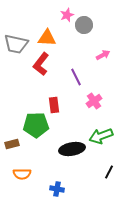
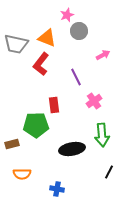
gray circle: moved 5 px left, 6 px down
orange triangle: rotated 18 degrees clockwise
green arrow: moved 1 px right, 1 px up; rotated 75 degrees counterclockwise
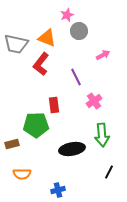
blue cross: moved 1 px right, 1 px down; rotated 24 degrees counterclockwise
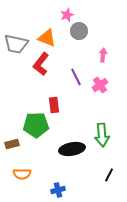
pink arrow: rotated 56 degrees counterclockwise
pink cross: moved 6 px right, 16 px up
black line: moved 3 px down
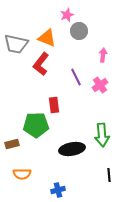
black line: rotated 32 degrees counterclockwise
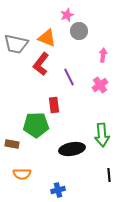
purple line: moved 7 px left
brown rectangle: rotated 24 degrees clockwise
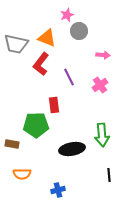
pink arrow: rotated 88 degrees clockwise
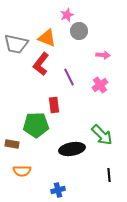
green arrow: rotated 40 degrees counterclockwise
orange semicircle: moved 3 px up
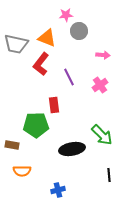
pink star: moved 1 px left; rotated 16 degrees clockwise
brown rectangle: moved 1 px down
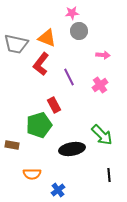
pink star: moved 6 px right, 2 px up
red rectangle: rotated 21 degrees counterclockwise
green pentagon: moved 3 px right; rotated 15 degrees counterclockwise
orange semicircle: moved 10 px right, 3 px down
blue cross: rotated 24 degrees counterclockwise
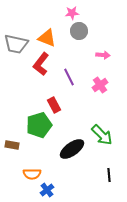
black ellipse: rotated 25 degrees counterclockwise
blue cross: moved 11 px left
